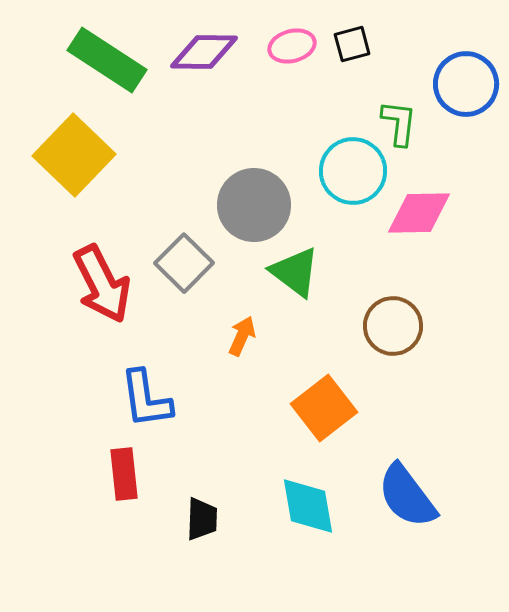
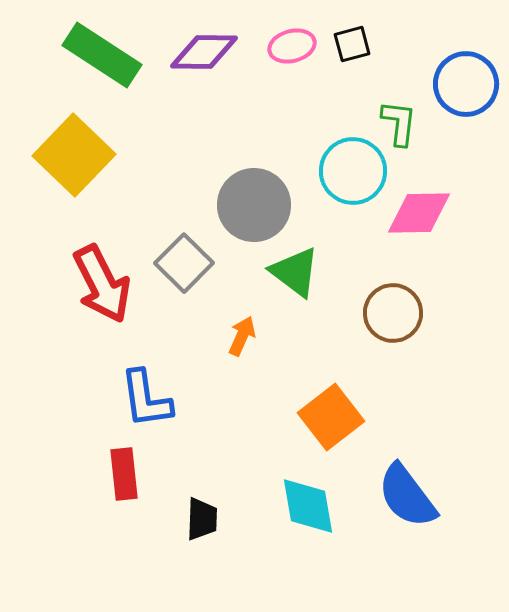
green rectangle: moved 5 px left, 5 px up
brown circle: moved 13 px up
orange square: moved 7 px right, 9 px down
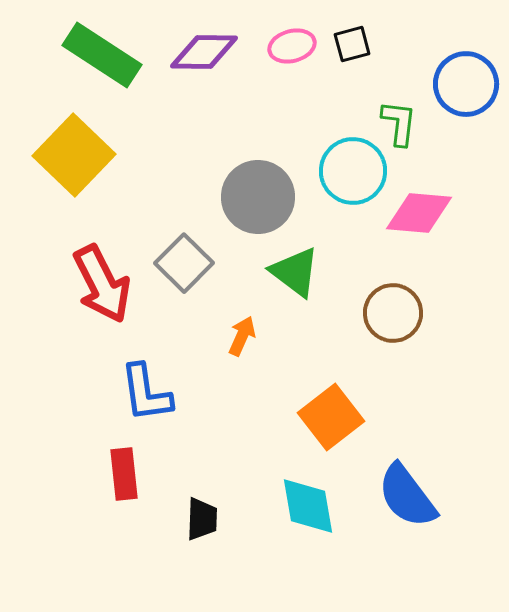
gray circle: moved 4 px right, 8 px up
pink diamond: rotated 6 degrees clockwise
blue L-shape: moved 6 px up
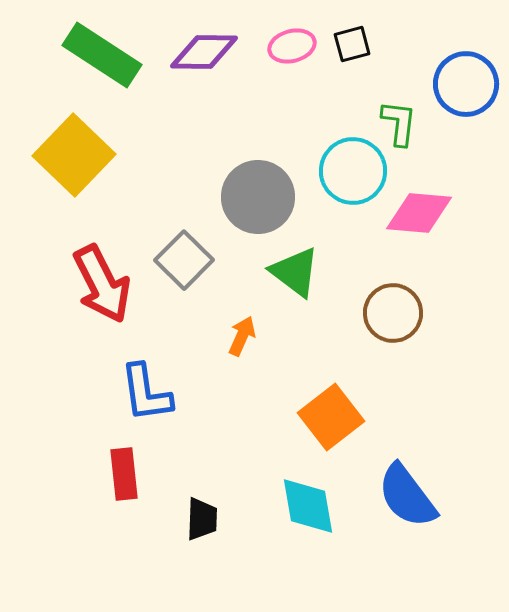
gray square: moved 3 px up
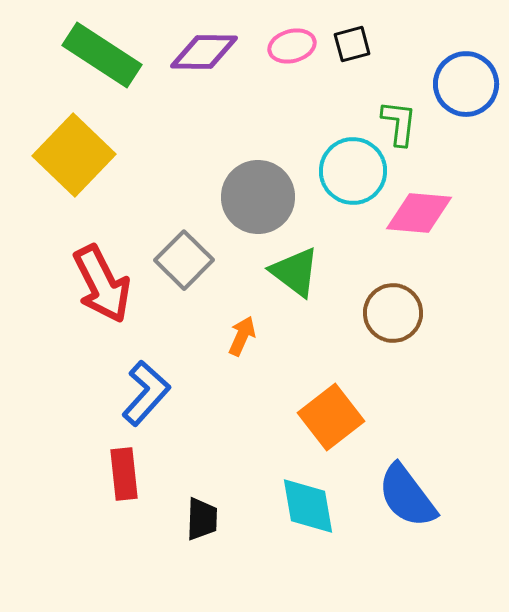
blue L-shape: rotated 130 degrees counterclockwise
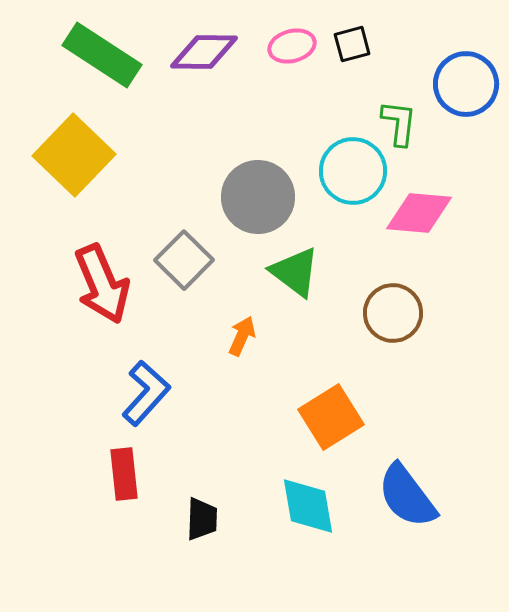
red arrow: rotated 4 degrees clockwise
orange square: rotated 6 degrees clockwise
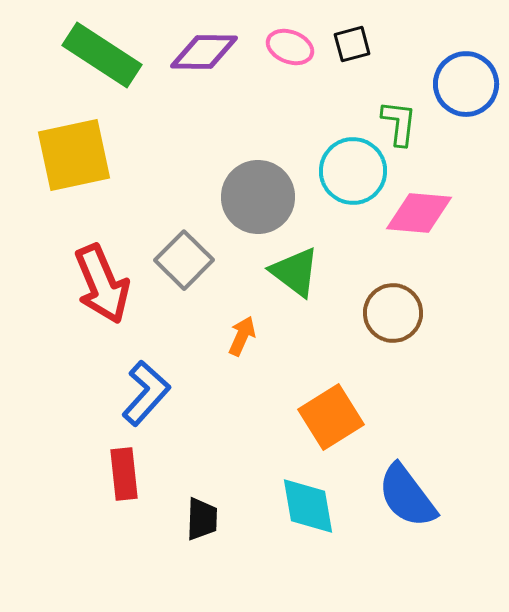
pink ellipse: moved 2 px left, 1 px down; rotated 36 degrees clockwise
yellow square: rotated 34 degrees clockwise
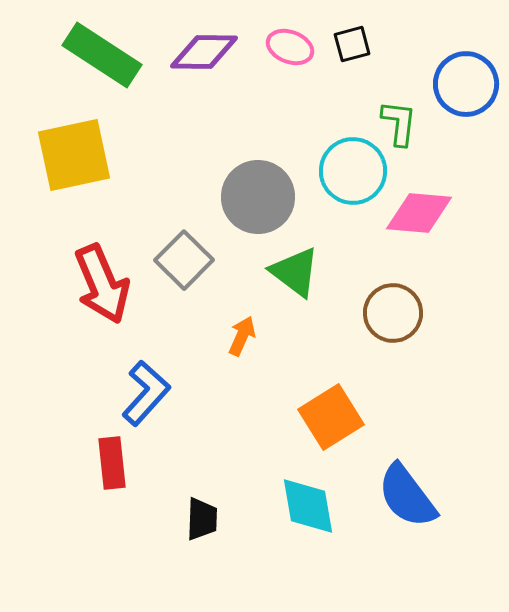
red rectangle: moved 12 px left, 11 px up
